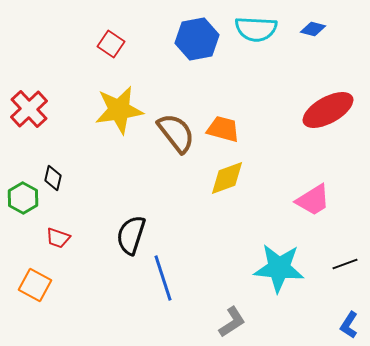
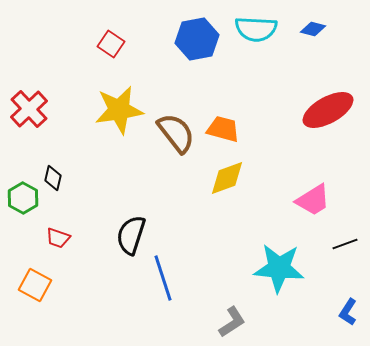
black line: moved 20 px up
blue L-shape: moved 1 px left, 13 px up
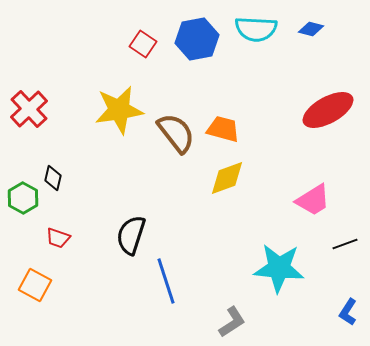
blue diamond: moved 2 px left
red square: moved 32 px right
blue line: moved 3 px right, 3 px down
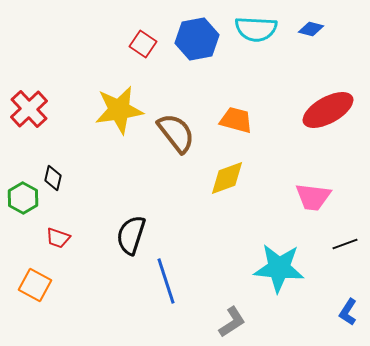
orange trapezoid: moved 13 px right, 9 px up
pink trapezoid: moved 3 px up; rotated 39 degrees clockwise
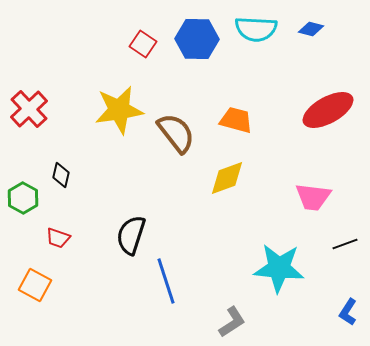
blue hexagon: rotated 12 degrees clockwise
black diamond: moved 8 px right, 3 px up
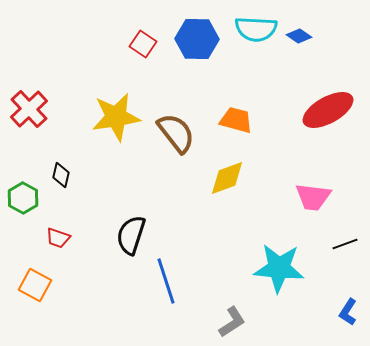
blue diamond: moved 12 px left, 7 px down; rotated 20 degrees clockwise
yellow star: moved 3 px left, 7 px down
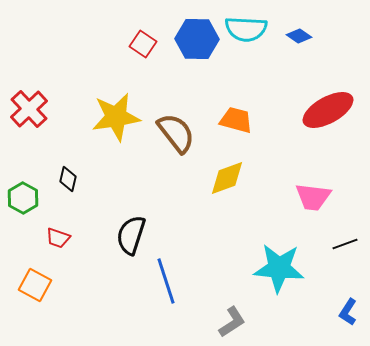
cyan semicircle: moved 10 px left
black diamond: moved 7 px right, 4 px down
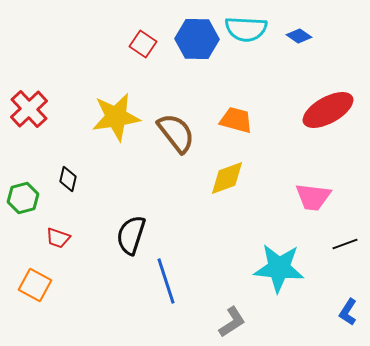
green hexagon: rotated 16 degrees clockwise
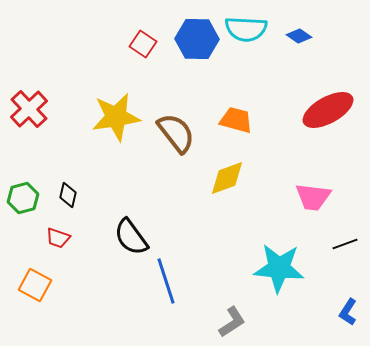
black diamond: moved 16 px down
black semicircle: moved 2 px down; rotated 54 degrees counterclockwise
